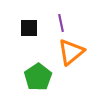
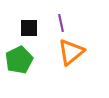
green pentagon: moved 19 px left, 17 px up; rotated 8 degrees clockwise
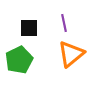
purple line: moved 3 px right
orange triangle: moved 2 px down
